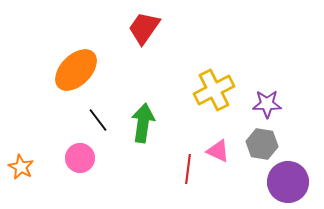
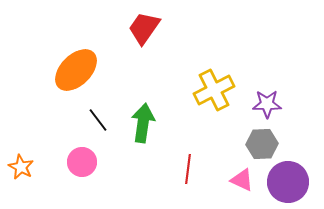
gray hexagon: rotated 12 degrees counterclockwise
pink triangle: moved 24 px right, 29 px down
pink circle: moved 2 px right, 4 px down
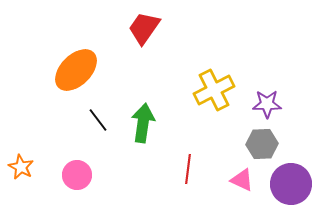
pink circle: moved 5 px left, 13 px down
purple circle: moved 3 px right, 2 px down
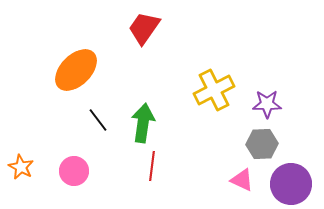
red line: moved 36 px left, 3 px up
pink circle: moved 3 px left, 4 px up
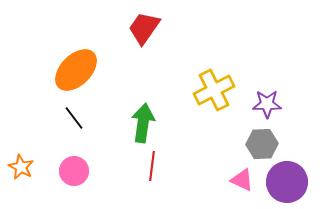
black line: moved 24 px left, 2 px up
purple circle: moved 4 px left, 2 px up
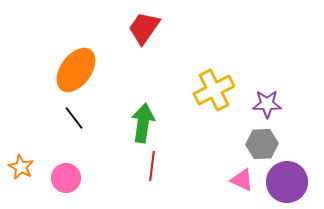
orange ellipse: rotated 9 degrees counterclockwise
pink circle: moved 8 px left, 7 px down
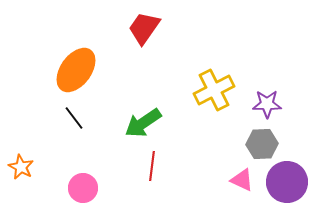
green arrow: rotated 132 degrees counterclockwise
pink circle: moved 17 px right, 10 px down
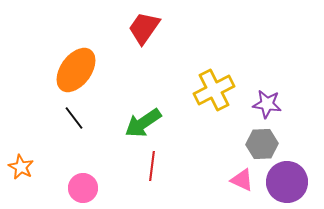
purple star: rotated 8 degrees clockwise
